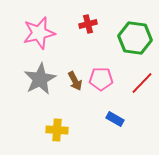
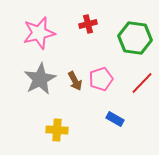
pink pentagon: rotated 20 degrees counterclockwise
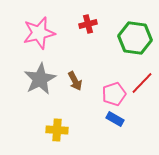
pink pentagon: moved 13 px right, 15 px down
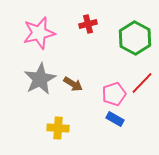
green hexagon: rotated 20 degrees clockwise
brown arrow: moved 2 px left, 3 px down; rotated 30 degrees counterclockwise
yellow cross: moved 1 px right, 2 px up
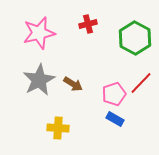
gray star: moved 1 px left, 1 px down
red line: moved 1 px left
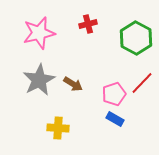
green hexagon: moved 1 px right
red line: moved 1 px right
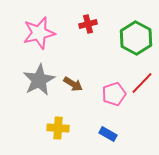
blue rectangle: moved 7 px left, 15 px down
